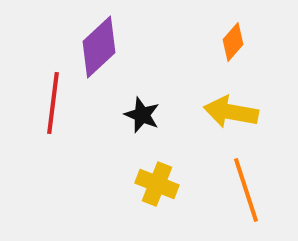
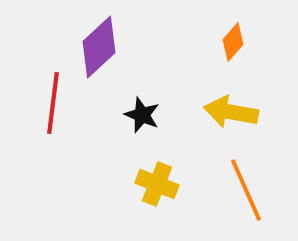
orange line: rotated 6 degrees counterclockwise
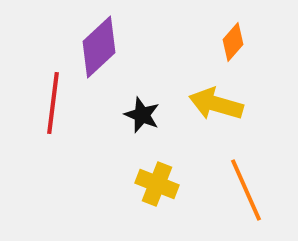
yellow arrow: moved 15 px left, 8 px up; rotated 6 degrees clockwise
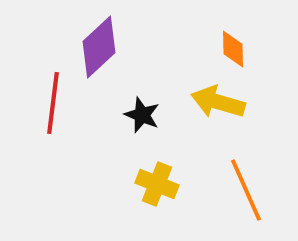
orange diamond: moved 7 px down; rotated 42 degrees counterclockwise
yellow arrow: moved 2 px right, 2 px up
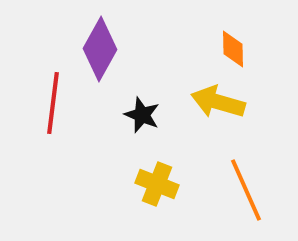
purple diamond: moved 1 px right, 2 px down; rotated 18 degrees counterclockwise
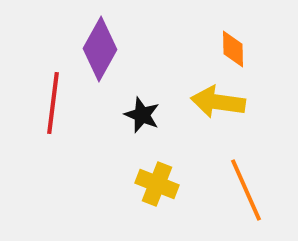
yellow arrow: rotated 8 degrees counterclockwise
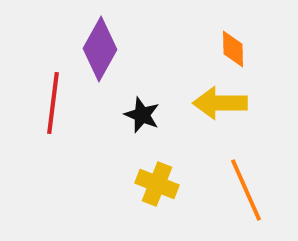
yellow arrow: moved 2 px right, 1 px down; rotated 8 degrees counterclockwise
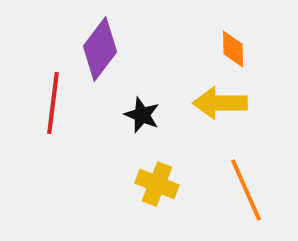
purple diamond: rotated 8 degrees clockwise
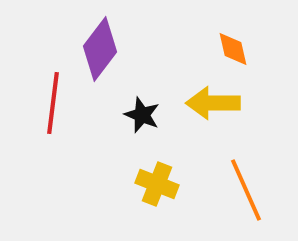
orange diamond: rotated 12 degrees counterclockwise
yellow arrow: moved 7 px left
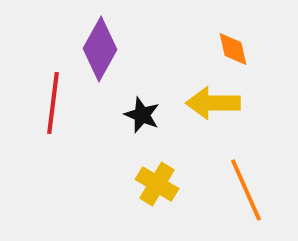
purple diamond: rotated 8 degrees counterclockwise
yellow cross: rotated 9 degrees clockwise
